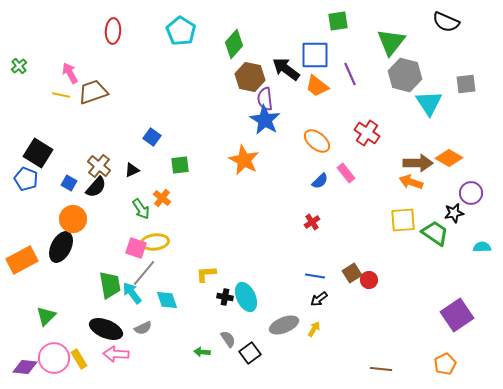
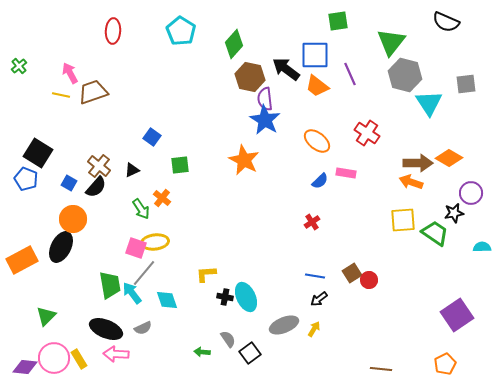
pink rectangle at (346, 173): rotated 42 degrees counterclockwise
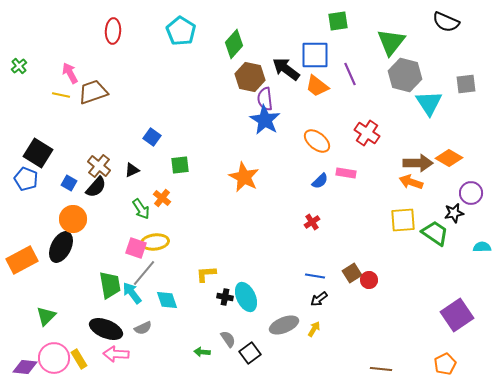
orange star at (244, 160): moved 17 px down
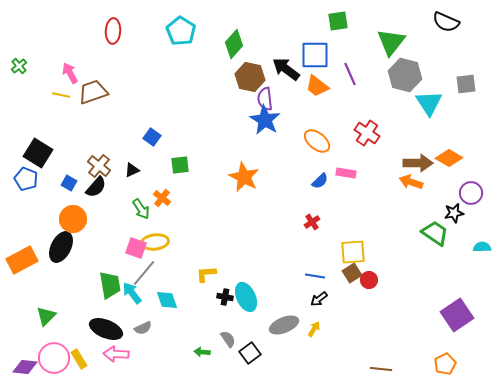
yellow square at (403, 220): moved 50 px left, 32 px down
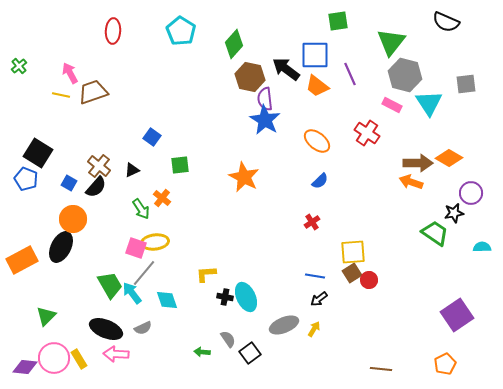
pink rectangle at (346, 173): moved 46 px right, 68 px up; rotated 18 degrees clockwise
green trapezoid at (110, 285): rotated 20 degrees counterclockwise
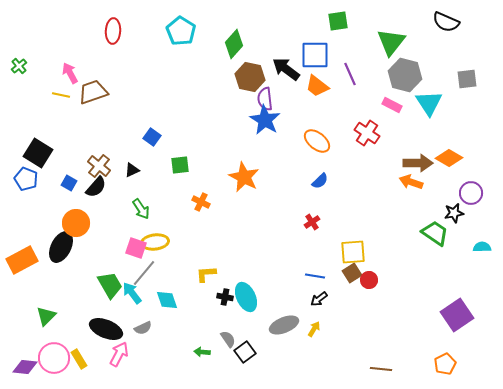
gray square at (466, 84): moved 1 px right, 5 px up
orange cross at (162, 198): moved 39 px right, 4 px down; rotated 12 degrees counterclockwise
orange circle at (73, 219): moved 3 px right, 4 px down
black square at (250, 353): moved 5 px left, 1 px up
pink arrow at (116, 354): moved 3 px right; rotated 115 degrees clockwise
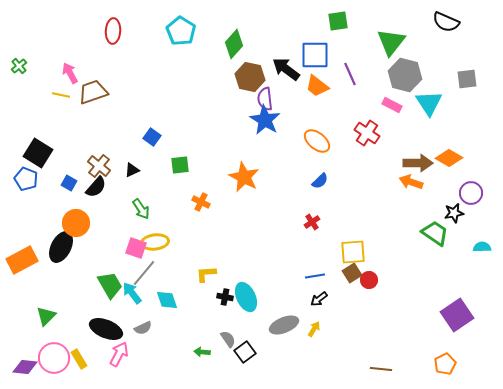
blue line at (315, 276): rotated 18 degrees counterclockwise
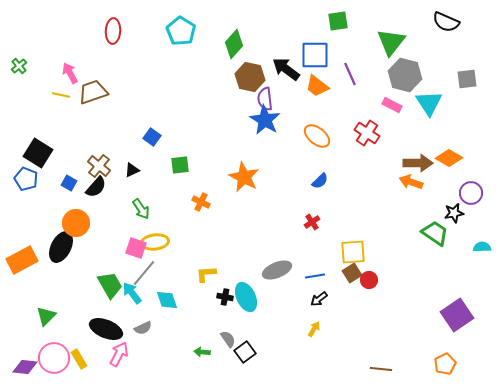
orange ellipse at (317, 141): moved 5 px up
gray ellipse at (284, 325): moved 7 px left, 55 px up
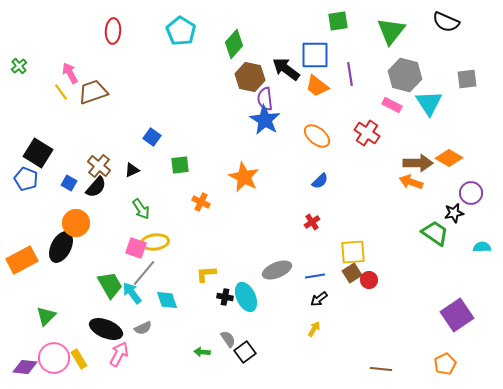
green triangle at (391, 42): moved 11 px up
purple line at (350, 74): rotated 15 degrees clockwise
yellow line at (61, 95): moved 3 px up; rotated 42 degrees clockwise
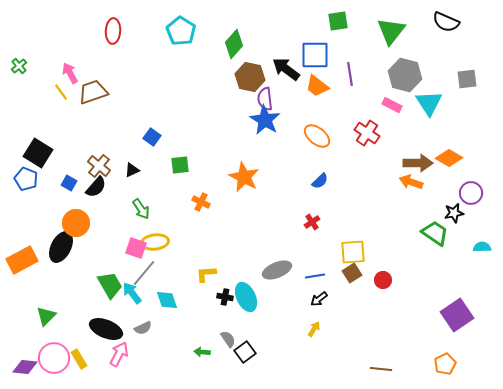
red circle at (369, 280): moved 14 px right
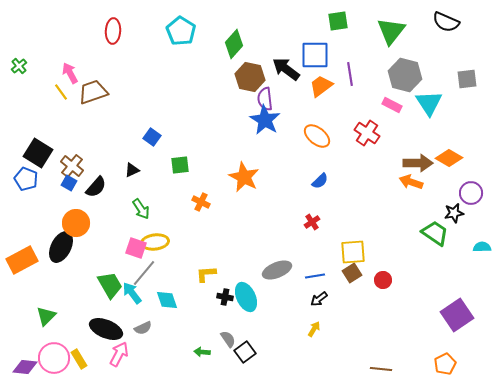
orange trapezoid at (317, 86): moved 4 px right; rotated 105 degrees clockwise
brown cross at (99, 166): moved 27 px left
